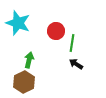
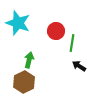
black arrow: moved 3 px right, 2 px down
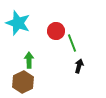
green line: rotated 30 degrees counterclockwise
green arrow: rotated 14 degrees counterclockwise
black arrow: rotated 72 degrees clockwise
brown hexagon: moved 1 px left
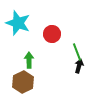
red circle: moved 4 px left, 3 px down
green line: moved 5 px right, 9 px down
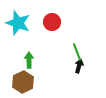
red circle: moved 12 px up
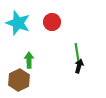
green line: rotated 12 degrees clockwise
brown hexagon: moved 4 px left, 2 px up
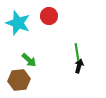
red circle: moved 3 px left, 6 px up
green arrow: rotated 133 degrees clockwise
brown hexagon: rotated 20 degrees clockwise
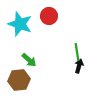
cyan star: moved 2 px right, 1 px down
